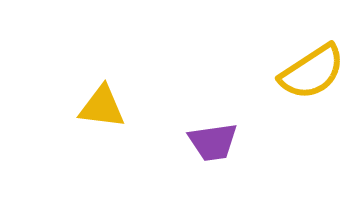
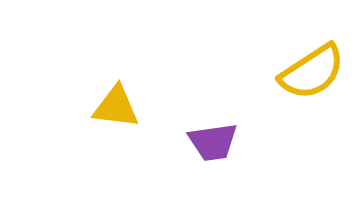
yellow triangle: moved 14 px right
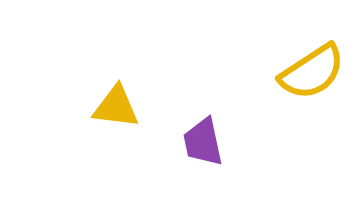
purple trapezoid: moved 10 px left; rotated 86 degrees clockwise
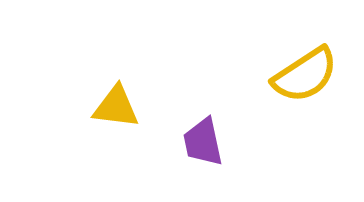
yellow semicircle: moved 7 px left, 3 px down
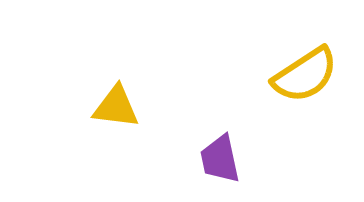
purple trapezoid: moved 17 px right, 17 px down
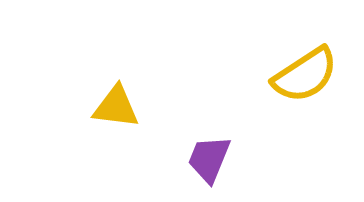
purple trapezoid: moved 11 px left; rotated 34 degrees clockwise
